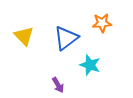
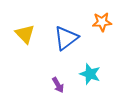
orange star: moved 1 px up
yellow triangle: moved 1 px right, 2 px up
cyan star: moved 9 px down
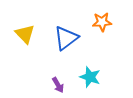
cyan star: moved 3 px down
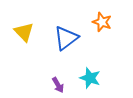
orange star: rotated 24 degrees clockwise
yellow triangle: moved 1 px left, 2 px up
cyan star: moved 1 px down
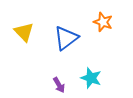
orange star: moved 1 px right
cyan star: moved 1 px right
purple arrow: moved 1 px right
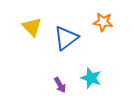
orange star: rotated 12 degrees counterclockwise
yellow triangle: moved 8 px right, 5 px up
purple arrow: moved 1 px right
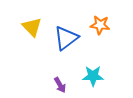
orange star: moved 3 px left, 3 px down
cyan star: moved 2 px right, 2 px up; rotated 20 degrees counterclockwise
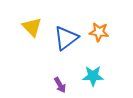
orange star: moved 1 px left, 7 px down
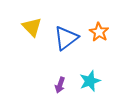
orange star: rotated 24 degrees clockwise
cyan star: moved 3 px left, 5 px down; rotated 20 degrees counterclockwise
purple arrow: rotated 49 degrees clockwise
